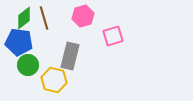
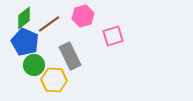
brown line: moved 5 px right, 6 px down; rotated 70 degrees clockwise
blue pentagon: moved 6 px right; rotated 16 degrees clockwise
gray rectangle: rotated 40 degrees counterclockwise
green circle: moved 6 px right
yellow hexagon: rotated 10 degrees counterclockwise
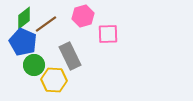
brown line: moved 3 px left
pink square: moved 5 px left, 2 px up; rotated 15 degrees clockwise
blue pentagon: moved 2 px left
